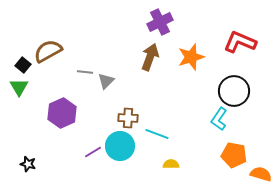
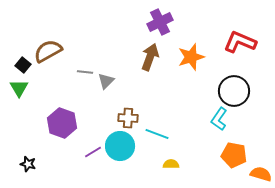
green triangle: moved 1 px down
purple hexagon: moved 10 px down; rotated 16 degrees counterclockwise
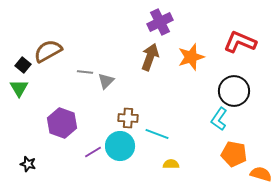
orange pentagon: moved 1 px up
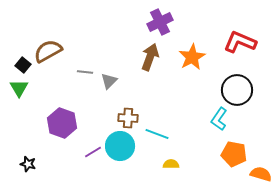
orange star: moved 1 px right; rotated 12 degrees counterclockwise
gray triangle: moved 3 px right
black circle: moved 3 px right, 1 px up
